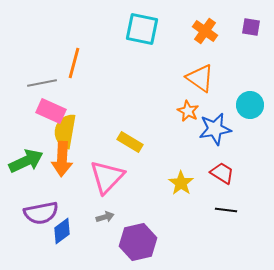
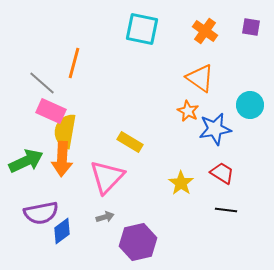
gray line: rotated 52 degrees clockwise
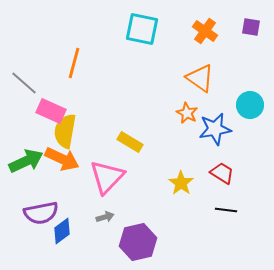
gray line: moved 18 px left
orange star: moved 1 px left, 2 px down
orange arrow: rotated 68 degrees counterclockwise
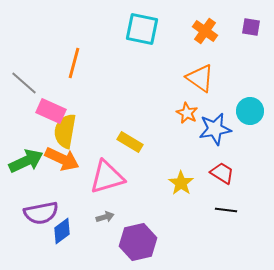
cyan circle: moved 6 px down
pink triangle: rotated 30 degrees clockwise
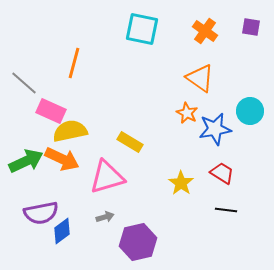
yellow semicircle: moved 5 px right; rotated 68 degrees clockwise
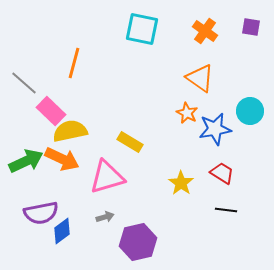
pink rectangle: rotated 20 degrees clockwise
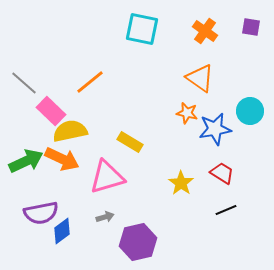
orange line: moved 16 px right, 19 px down; rotated 36 degrees clockwise
orange star: rotated 15 degrees counterclockwise
black line: rotated 30 degrees counterclockwise
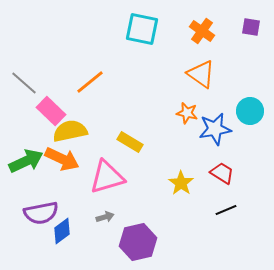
orange cross: moved 3 px left
orange triangle: moved 1 px right, 4 px up
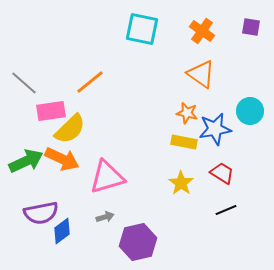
pink rectangle: rotated 52 degrees counterclockwise
yellow semicircle: moved 2 px up; rotated 148 degrees clockwise
yellow rectangle: moved 54 px right; rotated 20 degrees counterclockwise
